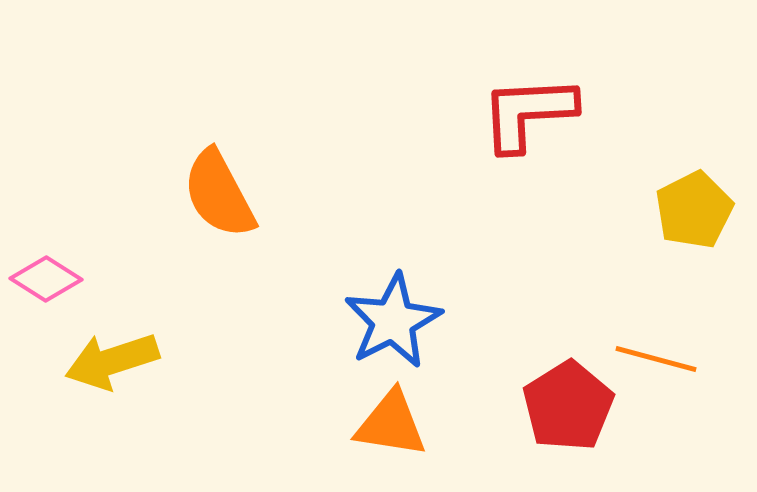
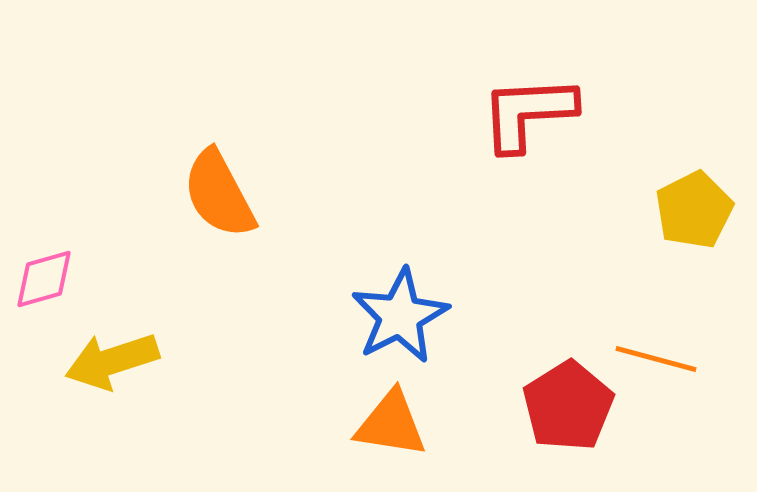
pink diamond: moved 2 px left; rotated 48 degrees counterclockwise
blue star: moved 7 px right, 5 px up
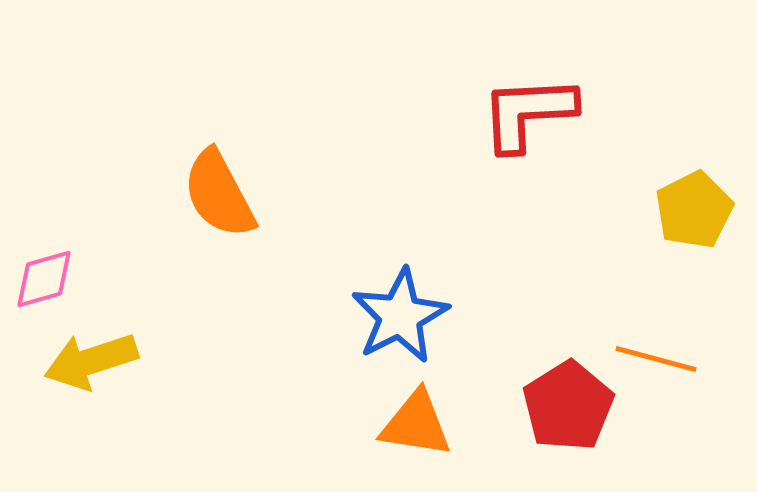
yellow arrow: moved 21 px left
orange triangle: moved 25 px right
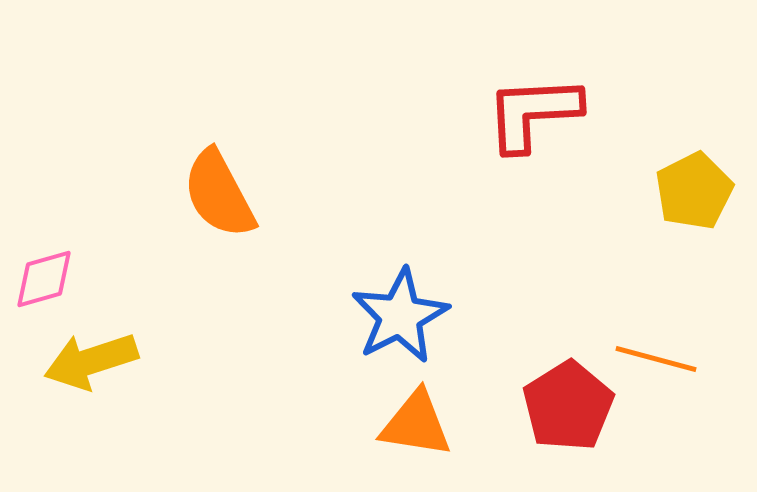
red L-shape: moved 5 px right
yellow pentagon: moved 19 px up
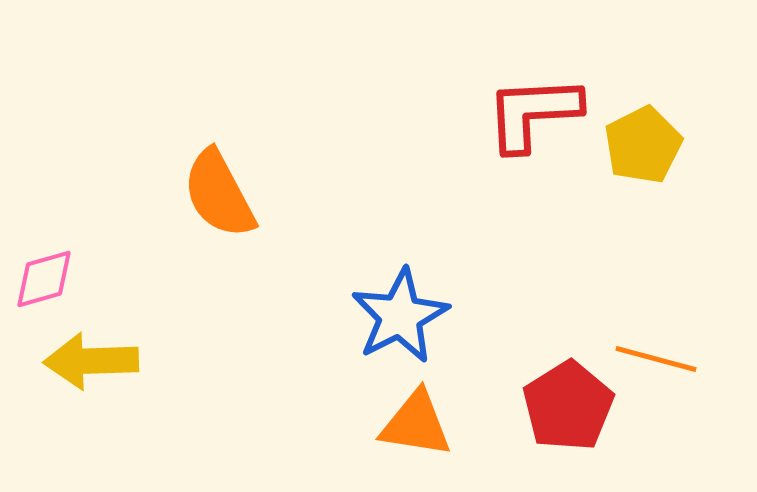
yellow pentagon: moved 51 px left, 46 px up
yellow arrow: rotated 16 degrees clockwise
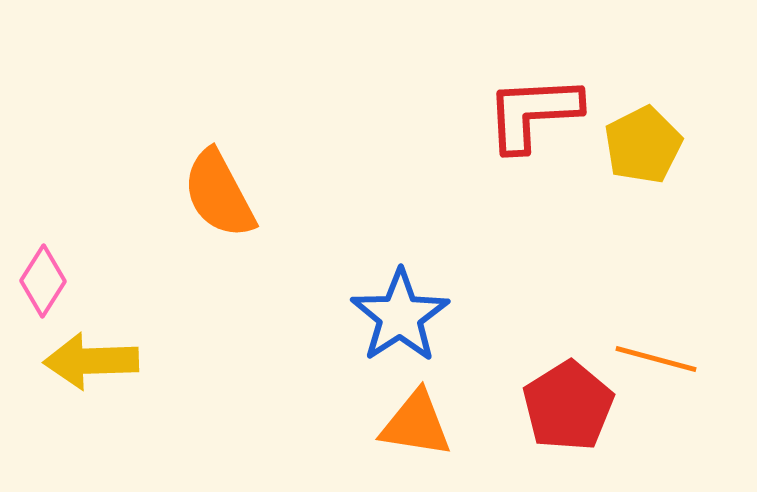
pink diamond: moved 1 px left, 2 px down; rotated 42 degrees counterclockwise
blue star: rotated 6 degrees counterclockwise
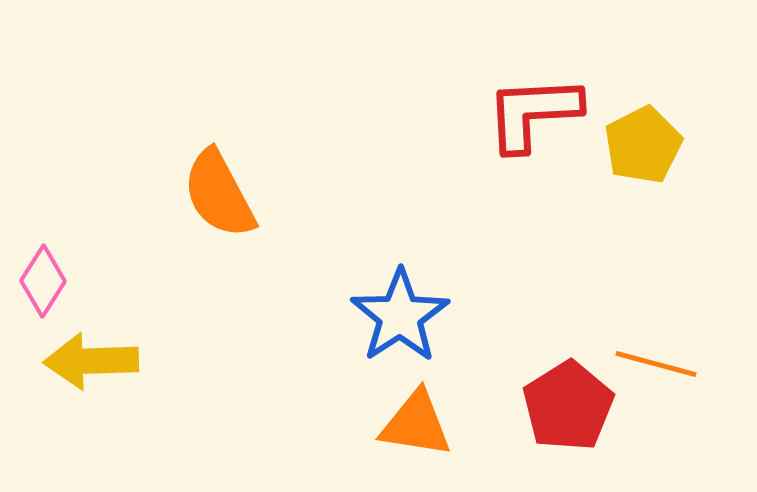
orange line: moved 5 px down
